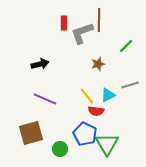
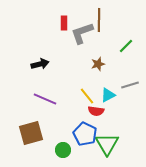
green circle: moved 3 px right, 1 px down
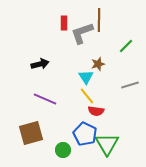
cyan triangle: moved 22 px left, 18 px up; rotated 35 degrees counterclockwise
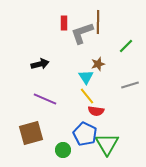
brown line: moved 1 px left, 2 px down
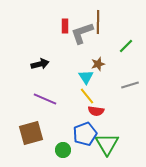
red rectangle: moved 1 px right, 3 px down
blue pentagon: rotated 25 degrees clockwise
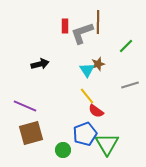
cyan triangle: moved 1 px right, 7 px up
purple line: moved 20 px left, 7 px down
red semicircle: rotated 28 degrees clockwise
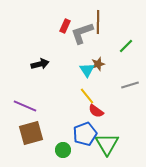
red rectangle: rotated 24 degrees clockwise
